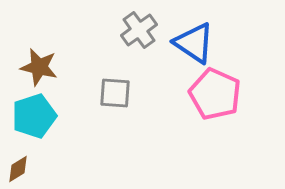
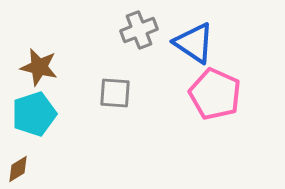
gray cross: rotated 15 degrees clockwise
cyan pentagon: moved 2 px up
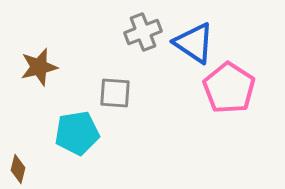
gray cross: moved 4 px right, 2 px down
brown star: rotated 27 degrees counterclockwise
pink pentagon: moved 14 px right, 6 px up; rotated 9 degrees clockwise
cyan pentagon: moved 43 px right, 19 px down; rotated 9 degrees clockwise
brown diamond: rotated 44 degrees counterclockwise
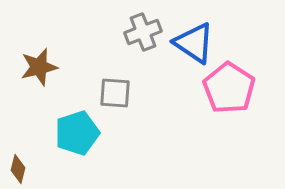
cyan pentagon: rotated 9 degrees counterclockwise
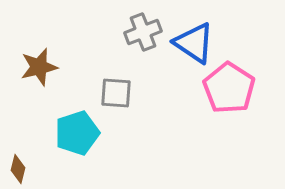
gray square: moved 1 px right
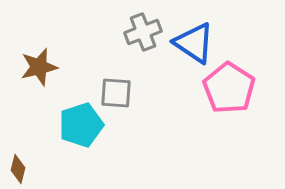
cyan pentagon: moved 4 px right, 8 px up
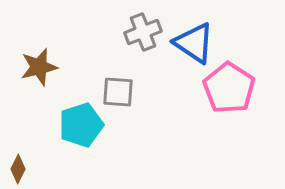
gray square: moved 2 px right, 1 px up
brown diamond: rotated 12 degrees clockwise
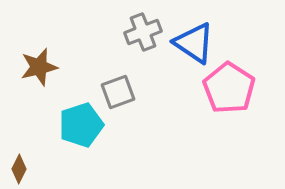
gray square: rotated 24 degrees counterclockwise
brown diamond: moved 1 px right
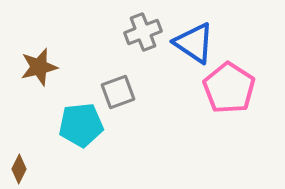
cyan pentagon: rotated 12 degrees clockwise
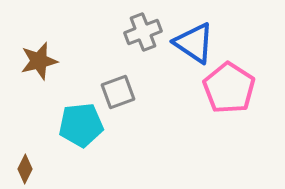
brown star: moved 6 px up
brown diamond: moved 6 px right
